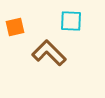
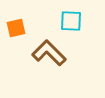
orange square: moved 1 px right, 1 px down
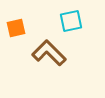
cyan square: rotated 15 degrees counterclockwise
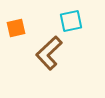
brown L-shape: rotated 88 degrees counterclockwise
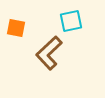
orange square: rotated 24 degrees clockwise
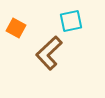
orange square: rotated 18 degrees clockwise
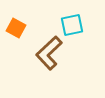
cyan square: moved 1 px right, 4 px down
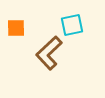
orange square: rotated 30 degrees counterclockwise
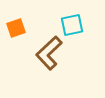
orange square: rotated 18 degrees counterclockwise
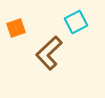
cyan square: moved 4 px right, 3 px up; rotated 15 degrees counterclockwise
